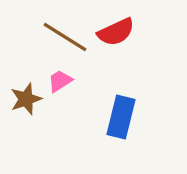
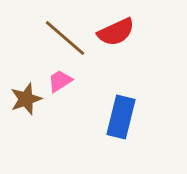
brown line: moved 1 px down; rotated 9 degrees clockwise
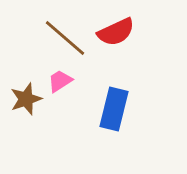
blue rectangle: moved 7 px left, 8 px up
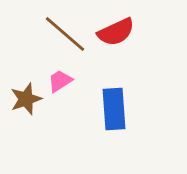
brown line: moved 4 px up
blue rectangle: rotated 18 degrees counterclockwise
